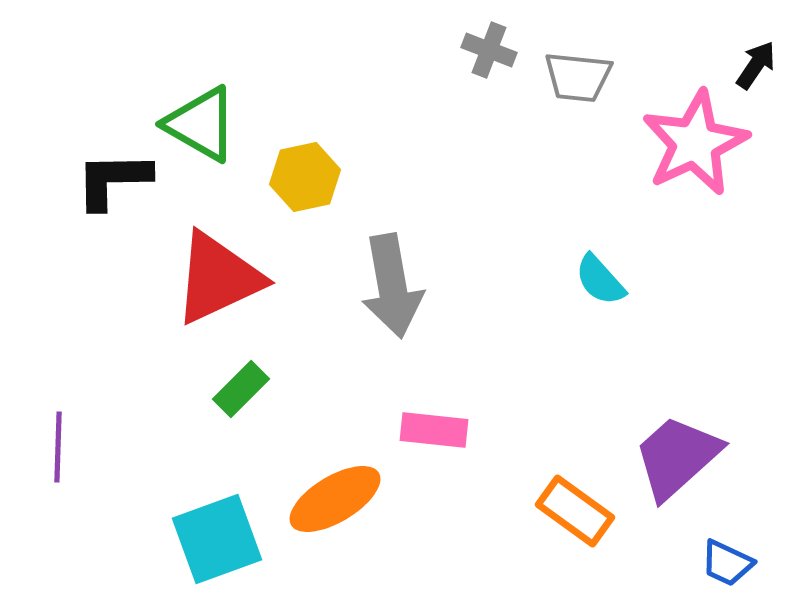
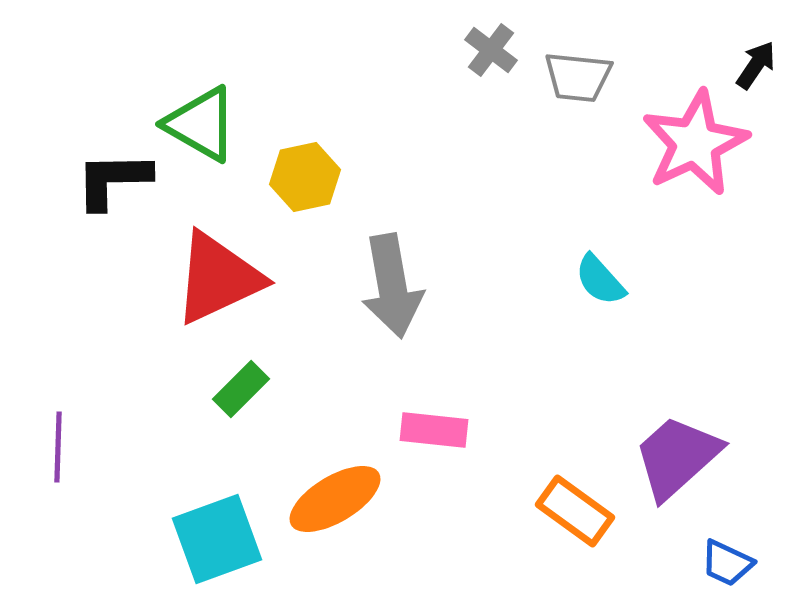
gray cross: moved 2 px right; rotated 16 degrees clockwise
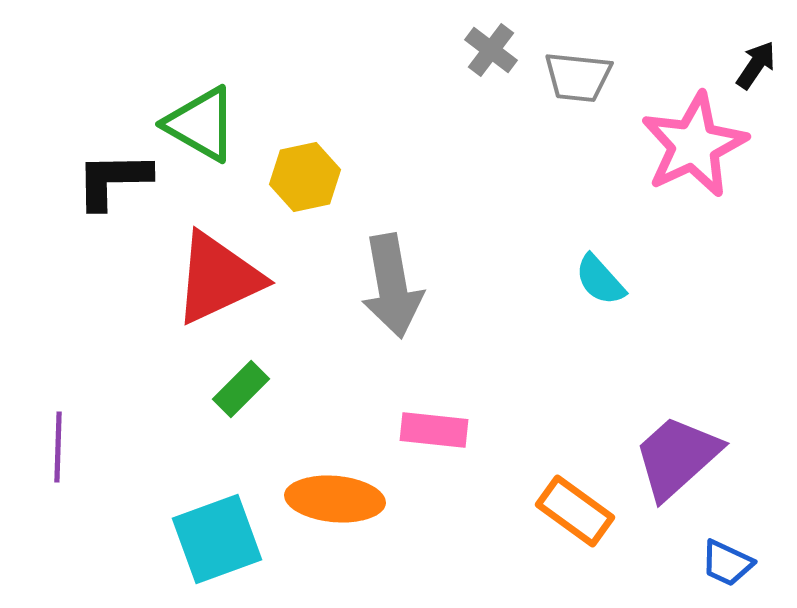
pink star: moved 1 px left, 2 px down
orange ellipse: rotated 36 degrees clockwise
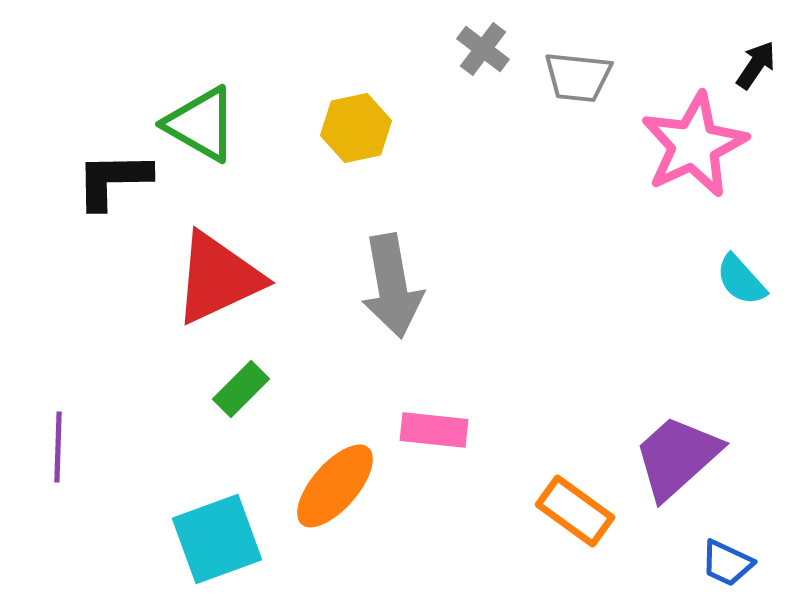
gray cross: moved 8 px left, 1 px up
yellow hexagon: moved 51 px right, 49 px up
cyan semicircle: moved 141 px right
orange ellipse: moved 13 px up; rotated 54 degrees counterclockwise
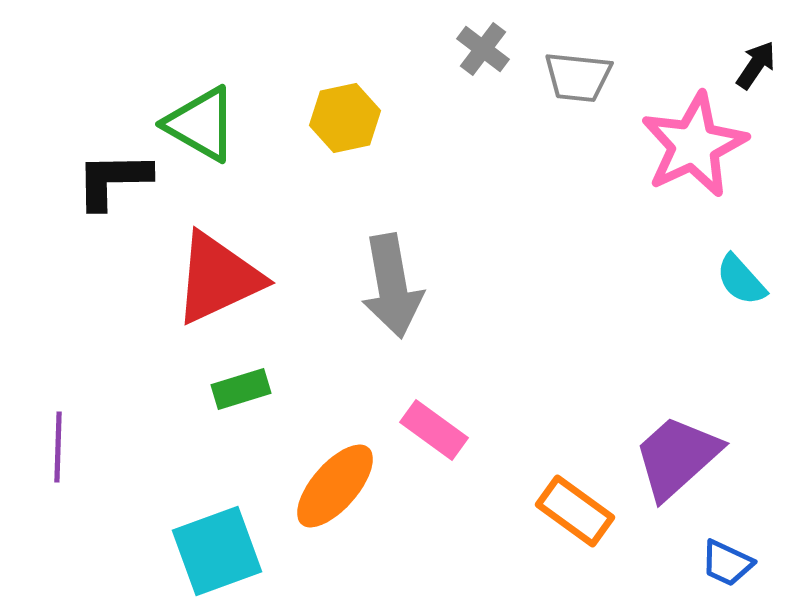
yellow hexagon: moved 11 px left, 10 px up
green rectangle: rotated 28 degrees clockwise
pink rectangle: rotated 30 degrees clockwise
cyan square: moved 12 px down
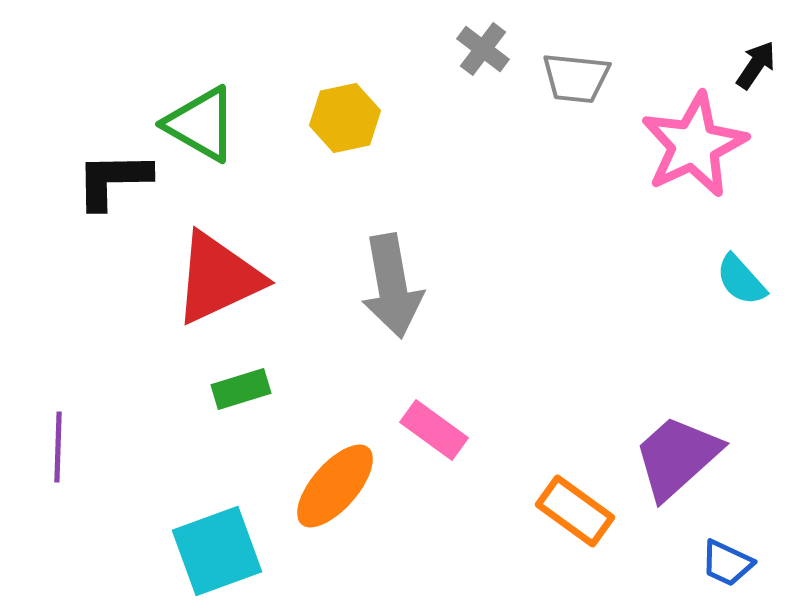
gray trapezoid: moved 2 px left, 1 px down
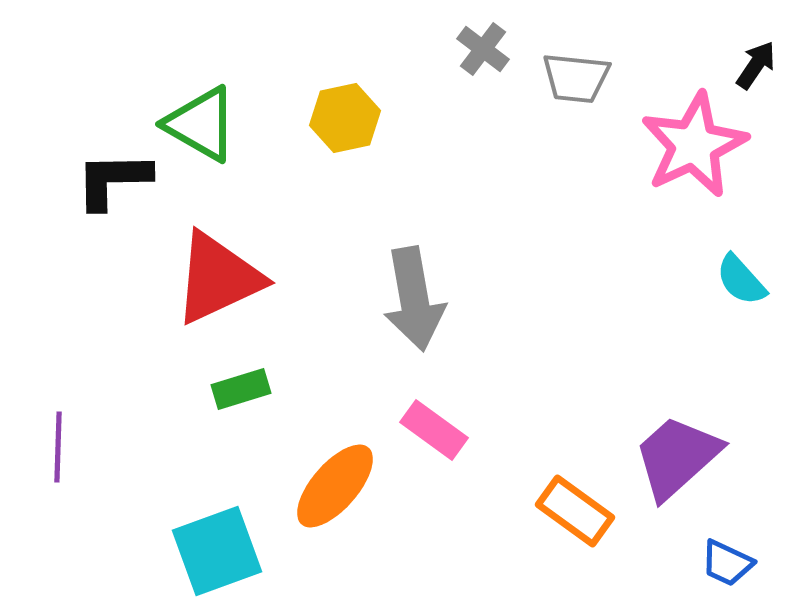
gray arrow: moved 22 px right, 13 px down
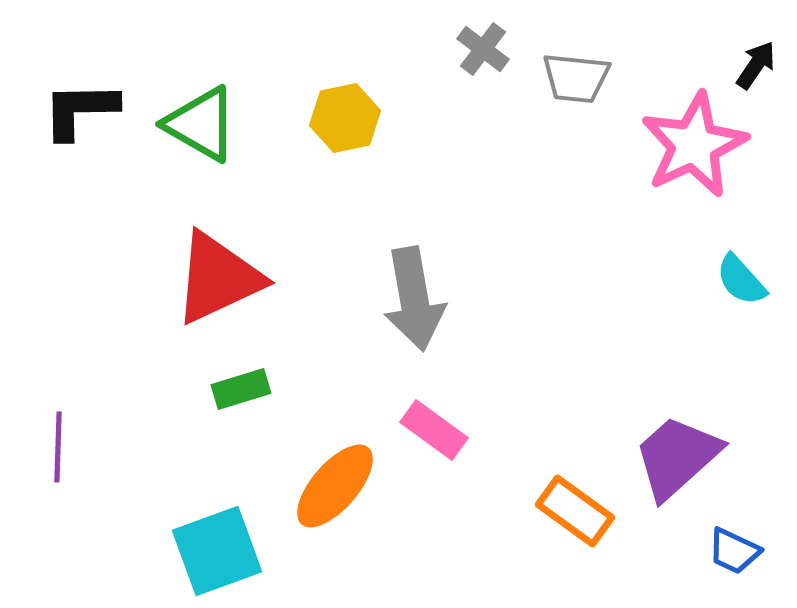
black L-shape: moved 33 px left, 70 px up
blue trapezoid: moved 7 px right, 12 px up
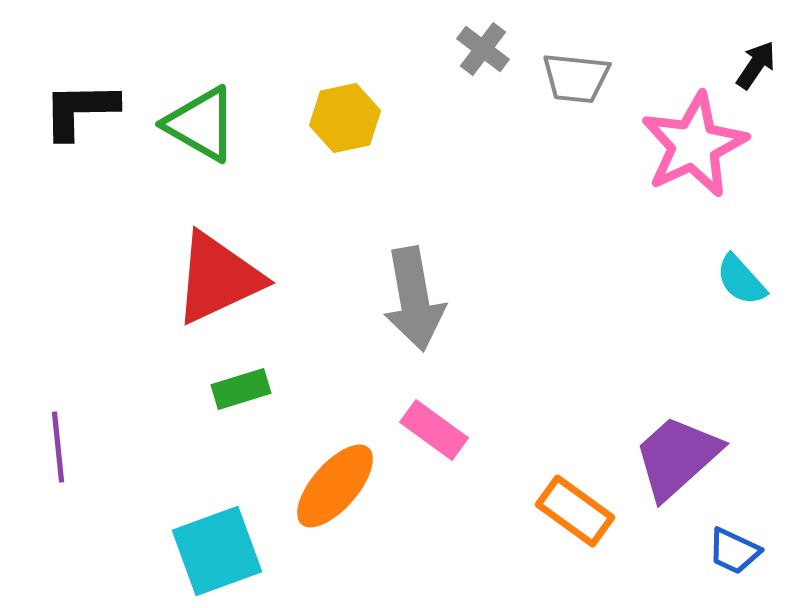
purple line: rotated 8 degrees counterclockwise
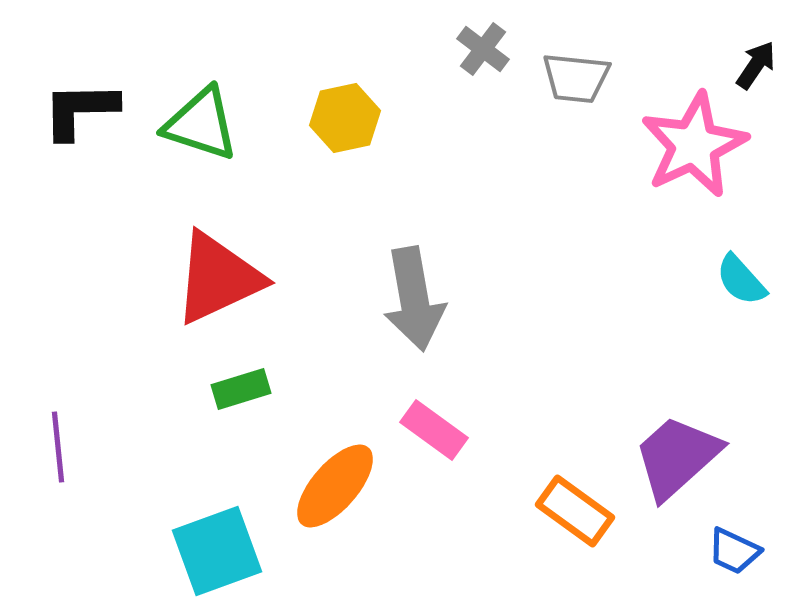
green triangle: rotated 12 degrees counterclockwise
